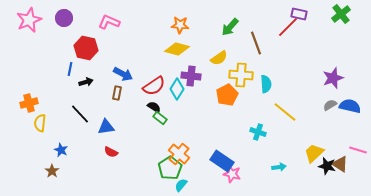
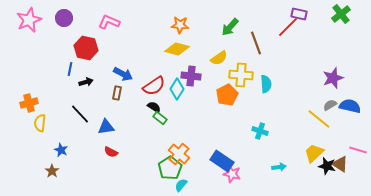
yellow line at (285, 112): moved 34 px right, 7 px down
cyan cross at (258, 132): moved 2 px right, 1 px up
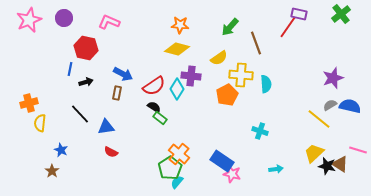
red line at (288, 27): rotated 10 degrees counterclockwise
cyan arrow at (279, 167): moved 3 px left, 2 px down
cyan semicircle at (181, 185): moved 4 px left, 3 px up
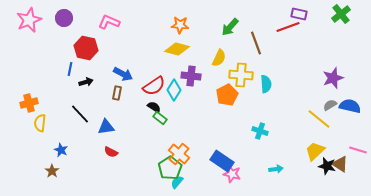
red line at (288, 27): rotated 35 degrees clockwise
yellow semicircle at (219, 58): rotated 30 degrees counterclockwise
cyan diamond at (177, 89): moved 3 px left, 1 px down
yellow trapezoid at (314, 153): moved 1 px right, 2 px up
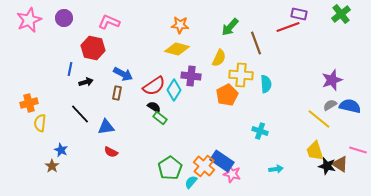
red hexagon at (86, 48): moved 7 px right
purple star at (333, 78): moved 1 px left, 2 px down
yellow trapezoid at (315, 151): rotated 65 degrees counterclockwise
orange cross at (179, 154): moved 25 px right, 12 px down
brown star at (52, 171): moved 5 px up
cyan semicircle at (177, 182): moved 14 px right
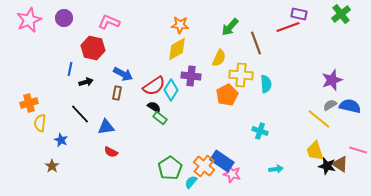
yellow diamond at (177, 49): rotated 45 degrees counterclockwise
cyan diamond at (174, 90): moved 3 px left
blue star at (61, 150): moved 10 px up
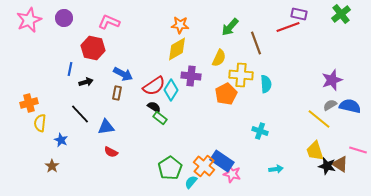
orange pentagon at (227, 95): moved 1 px left, 1 px up
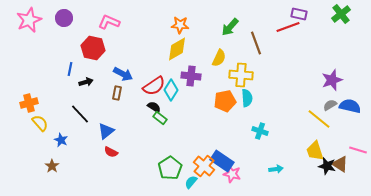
cyan semicircle at (266, 84): moved 19 px left, 14 px down
orange pentagon at (226, 94): moved 1 px left, 7 px down; rotated 15 degrees clockwise
yellow semicircle at (40, 123): rotated 132 degrees clockwise
blue triangle at (106, 127): moved 4 px down; rotated 30 degrees counterclockwise
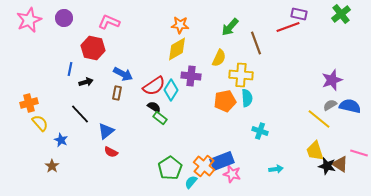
pink line at (358, 150): moved 1 px right, 3 px down
blue rectangle at (222, 161): rotated 55 degrees counterclockwise
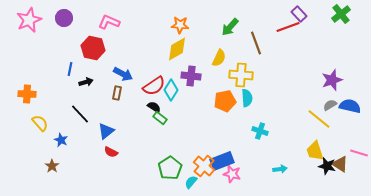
purple rectangle at (299, 14): rotated 35 degrees clockwise
orange cross at (29, 103): moved 2 px left, 9 px up; rotated 18 degrees clockwise
cyan arrow at (276, 169): moved 4 px right
